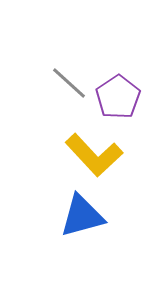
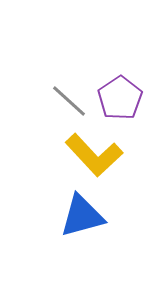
gray line: moved 18 px down
purple pentagon: moved 2 px right, 1 px down
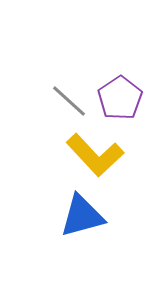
yellow L-shape: moved 1 px right
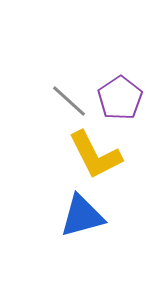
yellow L-shape: rotated 16 degrees clockwise
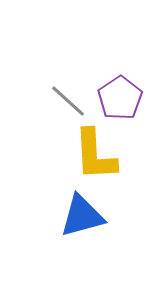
gray line: moved 1 px left
yellow L-shape: rotated 24 degrees clockwise
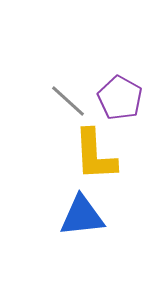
purple pentagon: rotated 9 degrees counterclockwise
blue triangle: rotated 9 degrees clockwise
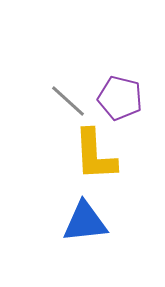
purple pentagon: rotated 15 degrees counterclockwise
blue triangle: moved 3 px right, 6 px down
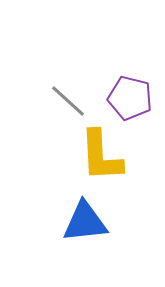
purple pentagon: moved 10 px right
yellow L-shape: moved 6 px right, 1 px down
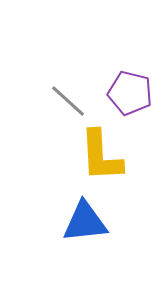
purple pentagon: moved 5 px up
